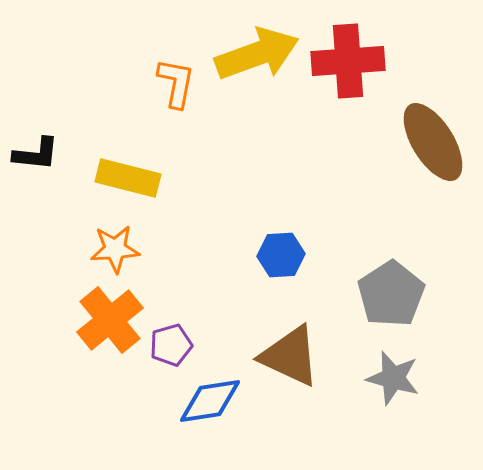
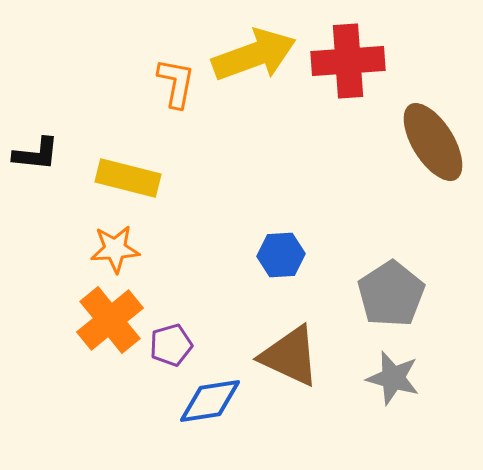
yellow arrow: moved 3 px left, 1 px down
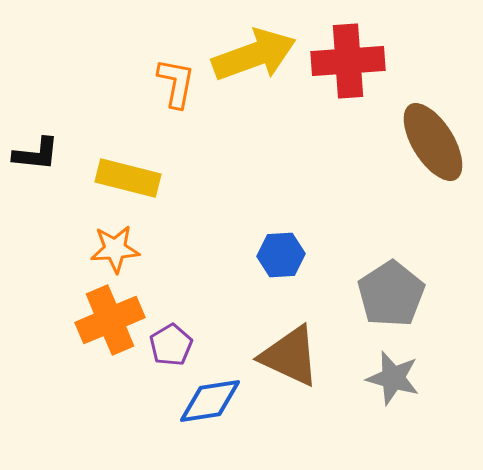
orange cross: rotated 16 degrees clockwise
purple pentagon: rotated 15 degrees counterclockwise
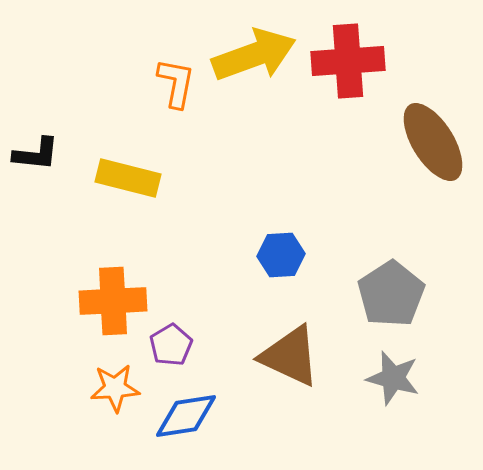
orange star: moved 139 px down
orange cross: moved 3 px right, 19 px up; rotated 20 degrees clockwise
blue diamond: moved 24 px left, 15 px down
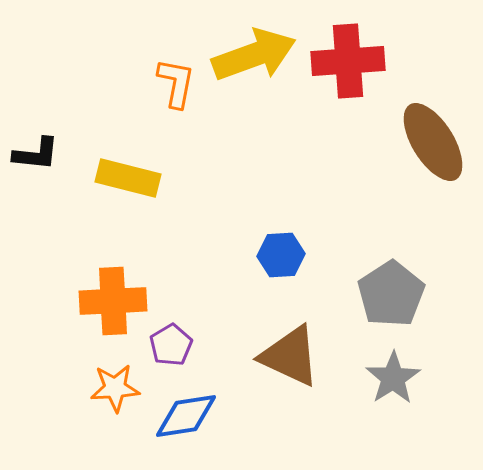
gray star: rotated 24 degrees clockwise
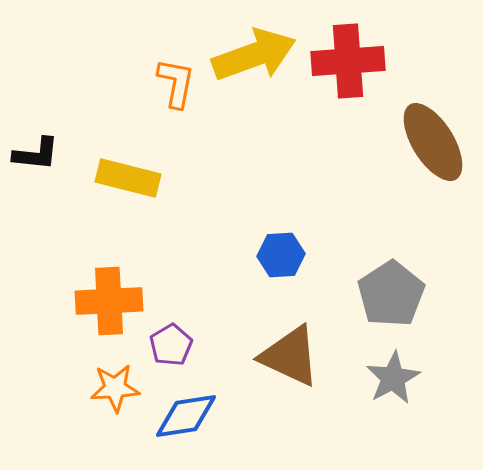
orange cross: moved 4 px left
gray star: rotated 4 degrees clockwise
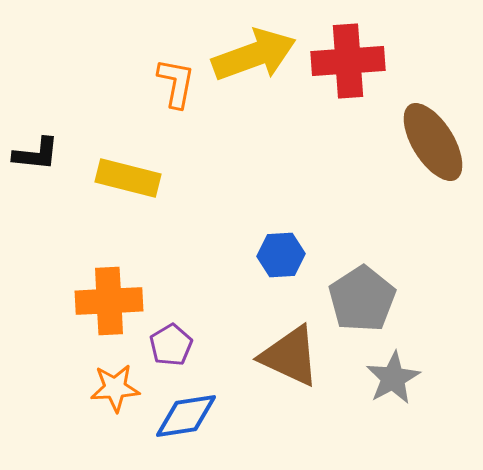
gray pentagon: moved 29 px left, 5 px down
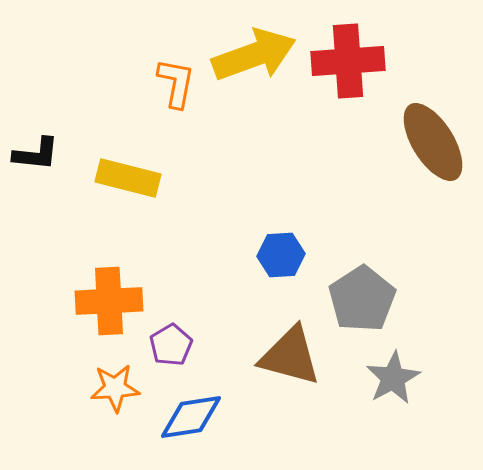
brown triangle: rotated 10 degrees counterclockwise
blue diamond: moved 5 px right, 1 px down
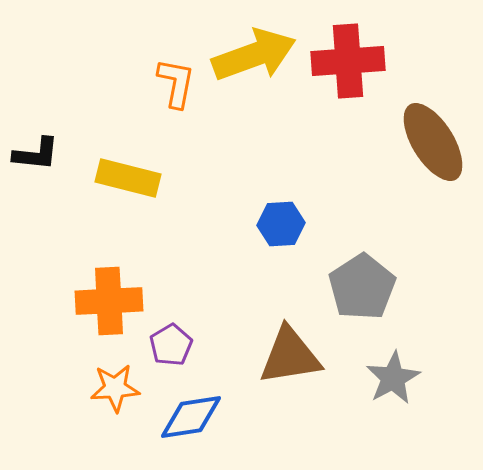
blue hexagon: moved 31 px up
gray pentagon: moved 12 px up
brown triangle: rotated 24 degrees counterclockwise
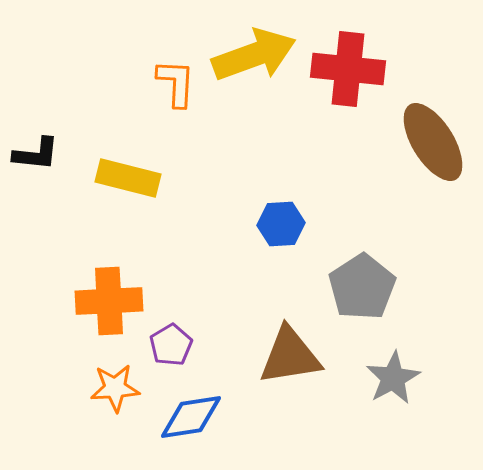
red cross: moved 8 px down; rotated 10 degrees clockwise
orange L-shape: rotated 8 degrees counterclockwise
